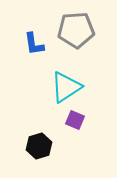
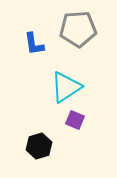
gray pentagon: moved 2 px right, 1 px up
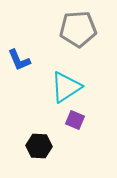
blue L-shape: moved 15 px left, 16 px down; rotated 15 degrees counterclockwise
black hexagon: rotated 20 degrees clockwise
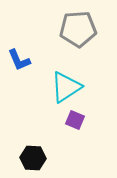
black hexagon: moved 6 px left, 12 px down
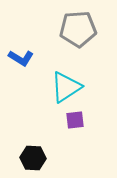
blue L-shape: moved 2 px right, 2 px up; rotated 35 degrees counterclockwise
purple square: rotated 30 degrees counterclockwise
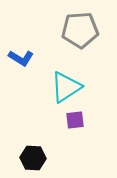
gray pentagon: moved 2 px right, 1 px down
